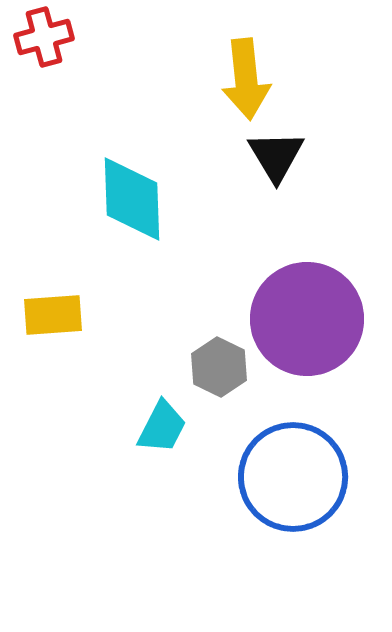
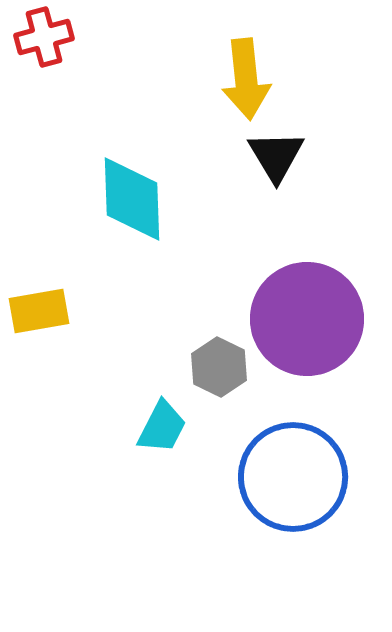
yellow rectangle: moved 14 px left, 4 px up; rotated 6 degrees counterclockwise
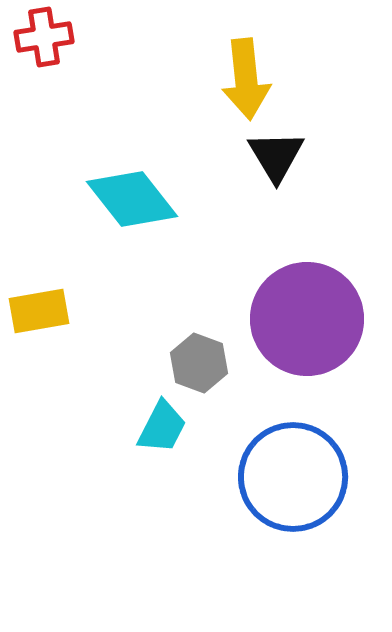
red cross: rotated 6 degrees clockwise
cyan diamond: rotated 36 degrees counterclockwise
gray hexagon: moved 20 px left, 4 px up; rotated 6 degrees counterclockwise
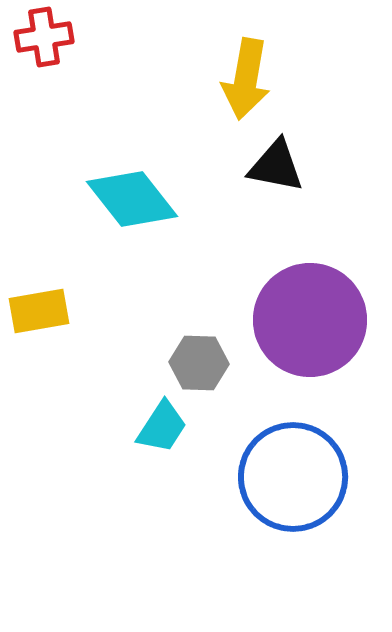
yellow arrow: rotated 16 degrees clockwise
black triangle: moved 10 px down; rotated 48 degrees counterclockwise
purple circle: moved 3 px right, 1 px down
gray hexagon: rotated 18 degrees counterclockwise
cyan trapezoid: rotated 6 degrees clockwise
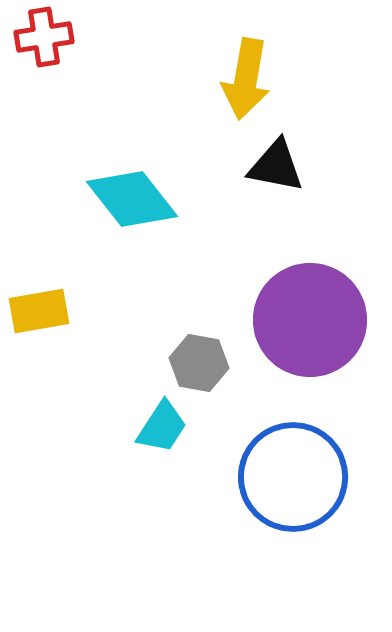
gray hexagon: rotated 8 degrees clockwise
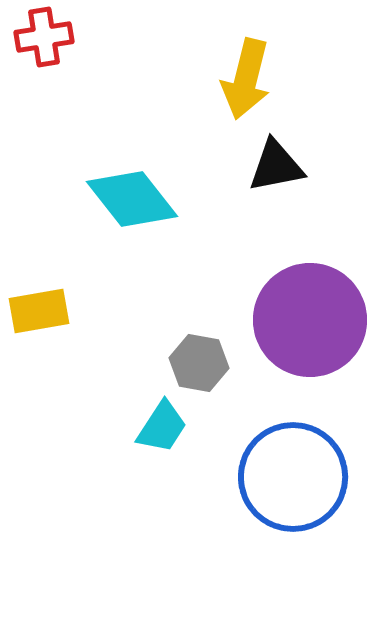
yellow arrow: rotated 4 degrees clockwise
black triangle: rotated 22 degrees counterclockwise
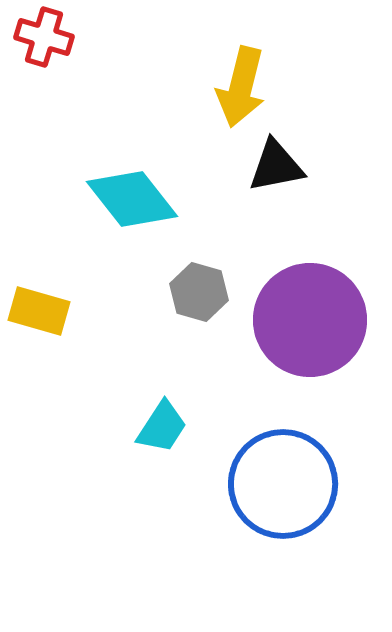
red cross: rotated 26 degrees clockwise
yellow arrow: moved 5 px left, 8 px down
yellow rectangle: rotated 26 degrees clockwise
gray hexagon: moved 71 px up; rotated 6 degrees clockwise
blue circle: moved 10 px left, 7 px down
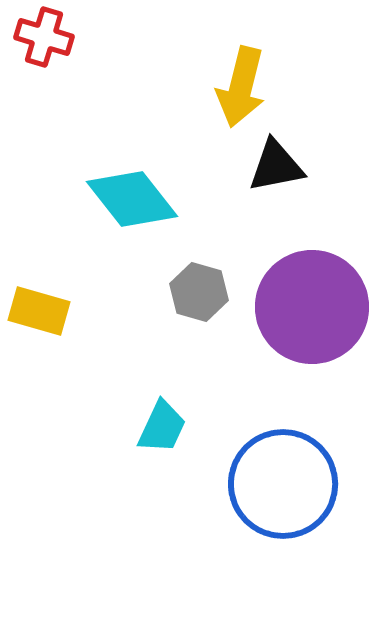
purple circle: moved 2 px right, 13 px up
cyan trapezoid: rotated 8 degrees counterclockwise
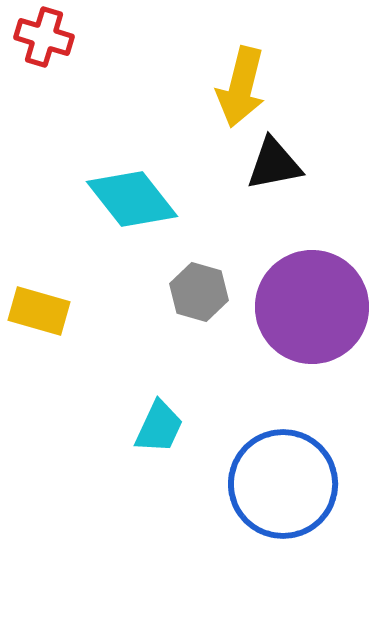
black triangle: moved 2 px left, 2 px up
cyan trapezoid: moved 3 px left
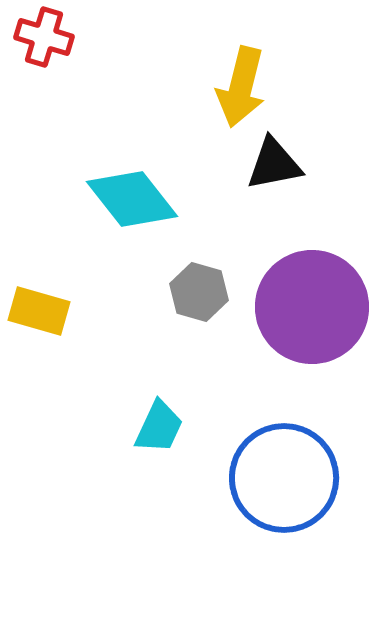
blue circle: moved 1 px right, 6 px up
